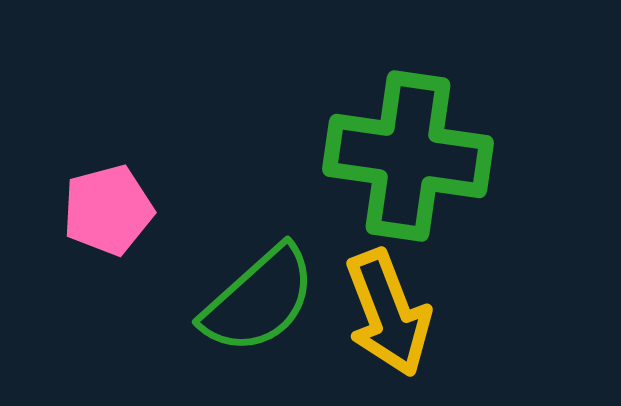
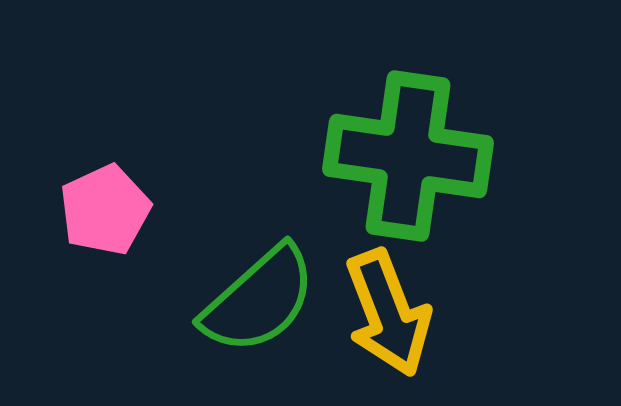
pink pentagon: moved 3 px left; rotated 10 degrees counterclockwise
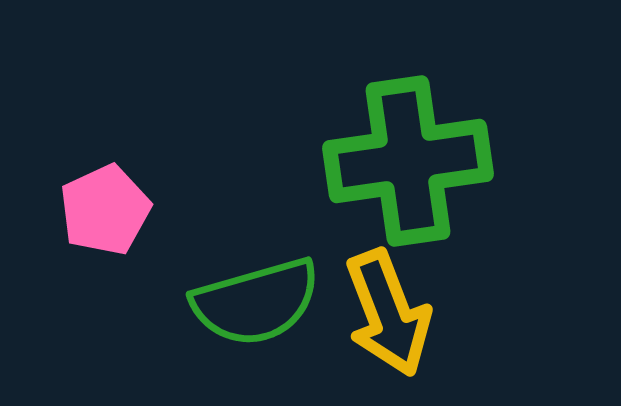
green cross: moved 5 px down; rotated 16 degrees counterclockwise
green semicircle: moved 3 px left, 2 px down; rotated 26 degrees clockwise
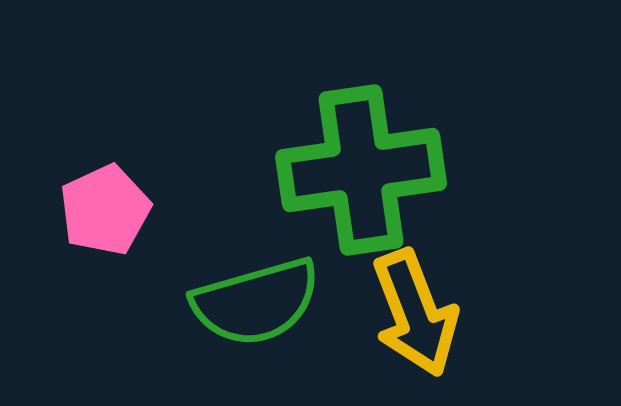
green cross: moved 47 px left, 9 px down
yellow arrow: moved 27 px right
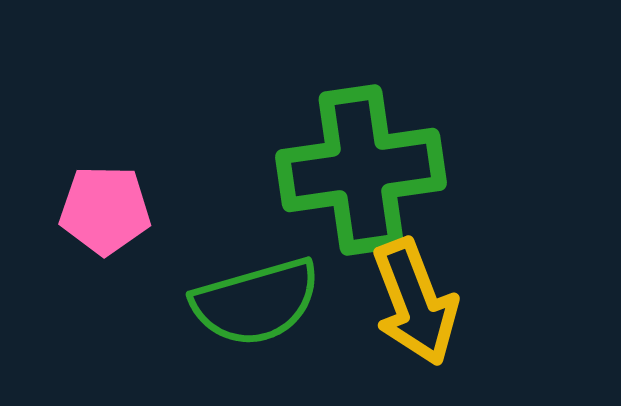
pink pentagon: rotated 26 degrees clockwise
yellow arrow: moved 11 px up
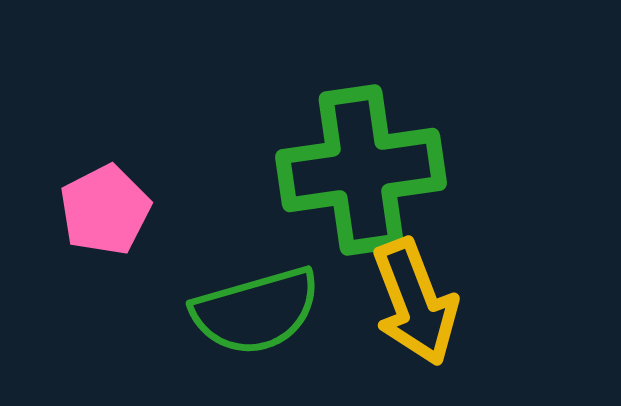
pink pentagon: rotated 28 degrees counterclockwise
green semicircle: moved 9 px down
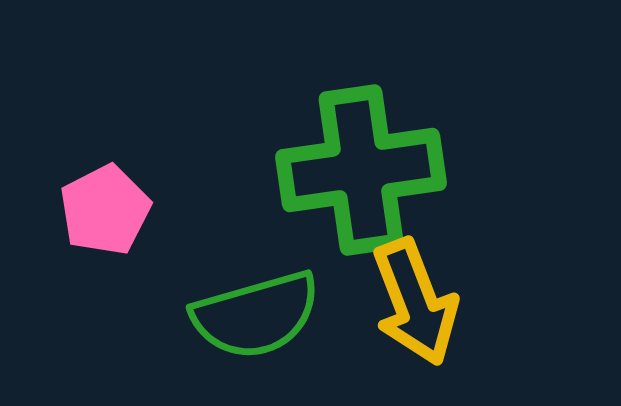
green semicircle: moved 4 px down
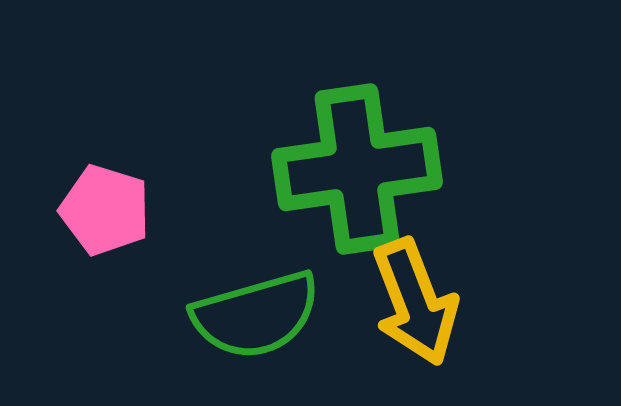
green cross: moved 4 px left, 1 px up
pink pentagon: rotated 28 degrees counterclockwise
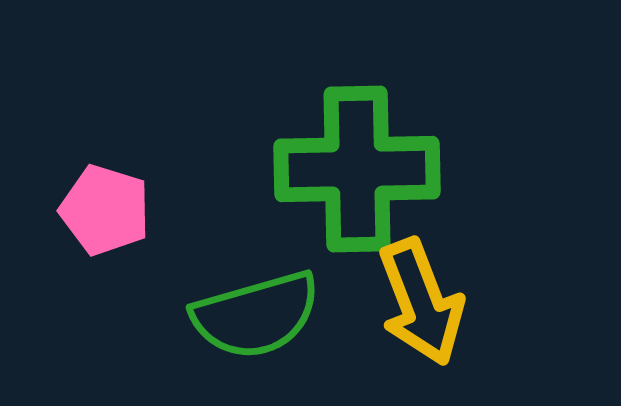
green cross: rotated 7 degrees clockwise
yellow arrow: moved 6 px right
